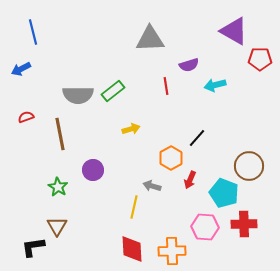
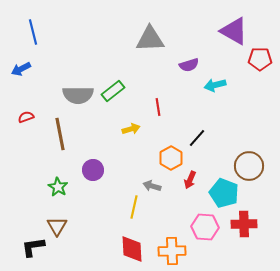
red line: moved 8 px left, 21 px down
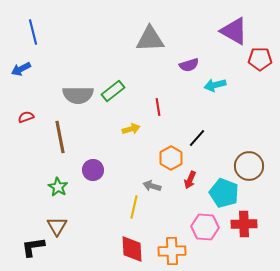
brown line: moved 3 px down
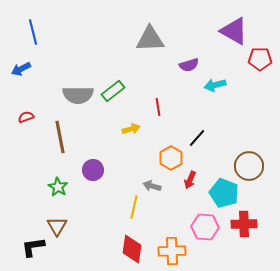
red diamond: rotated 12 degrees clockwise
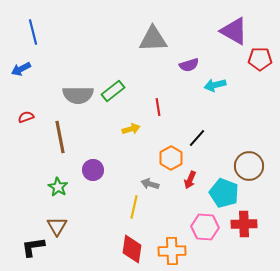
gray triangle: moved 3 px right
gray arrow: moved 2 px left, 2 px up
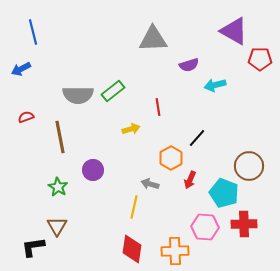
orange cross: moved 3 px right
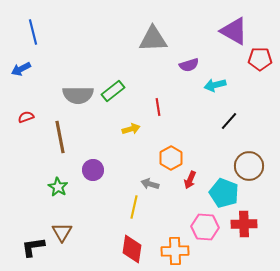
black line: moved 32 px right, 17 px up
brown triangle: moved 5 px right, 6 px down
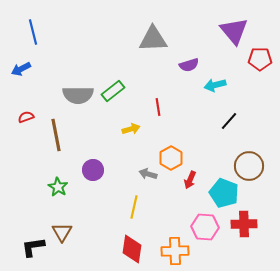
purple triangle: rotated 20 degrees clockwise
brown line: moved 4 px left, 2 px up
gray arrow: moved 2 px left, 10 px up
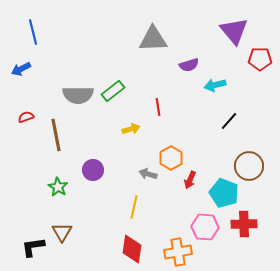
orange cross: moved 3 px right, 1 px down; rotated 8 degrees counterclockwise
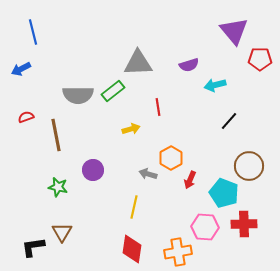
gray triangle: moved 15 px left, 24 px down
green star: rotated 18 degrees counterclockwise
